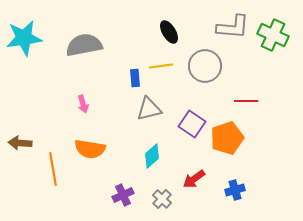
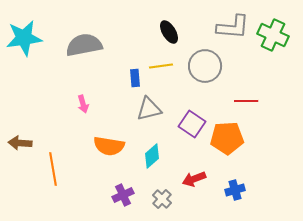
orange pentagon: rotated 16 degrees clockwise
orange semicircle: moved 19 px right, 3 px up
red arrow: rotated 15 degrees clockwise
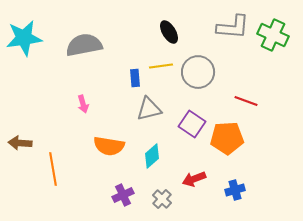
gray circle: moved 7 px left, 6 px down
red line: rotated 20 degrees clockwise
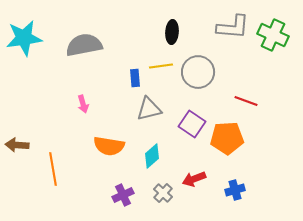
black ellipse: moved 3 px right; rotated 35 degrees clockwise
brown arrow: moved 3 px left, 2 px down
gray cross: moved 1 px right, 6 px up
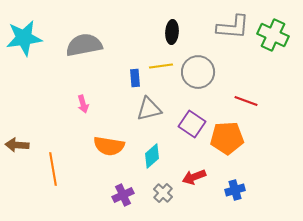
red arrow: moved 2 px up
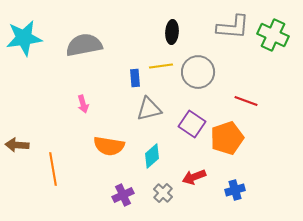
orange pentagon: rotated 16 degrees counterclockwise
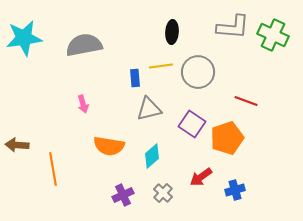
red arrow: moved 7 px right; rotated 15 degrees counterclockwise
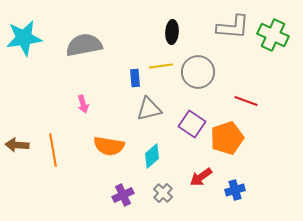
orange line: moved 19 px up
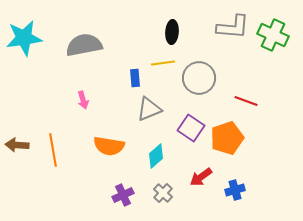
yellow line: moved 2 px right, 3 px up
gray circle: moved 1 px right, 6 px down
pink arrow: moved 4 px up
gray triangle: rotated 8 degrees counterclockwise
purple square: moved 1 px left, 4 px down
cyan diamond: moved 4 px right
